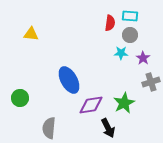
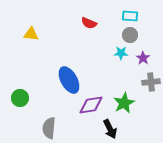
red semicircle: moved 21 px left; rotated 105 degrees clockwise
gray cross: rotated 12 degrees clockwise
black arrow: moved 2 px right, 1 px down
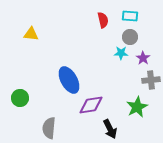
red semicircle: moved 14 px right, 3 px up; rotated 126 degrees counterclockwise
gray circle: moved 2 px down
gray cross: moved 2 px up
green star: moved 13 px right, 4 px down
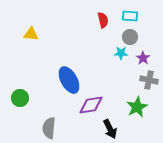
gray cross: moved 2 px left; rotated 18 degrees clockwise
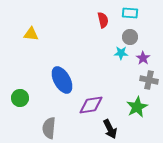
cyan rectangle: moved 3 px up
blue ellipse: moved 7 px left
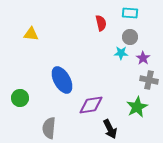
red semicircle: moved 2 px left, 3 px down
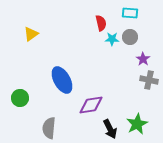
yellow triangle: rotated 42 degrees counterclockwise
cyan star: moved 9 px left, 14 px up
purple star: moved 1 px down
green star: moved 17 px down
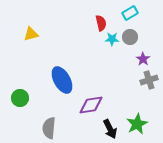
cyan rectangle: rotated 35 degrees counterclockwise
yellow triangle: rotated 21 degrees clockwise
gray cross: rotated 30 degrees counterclockwise
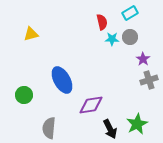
red semicircle: moved 1 px right, 1 px up
green circle: moved 4 px right, 3 px up
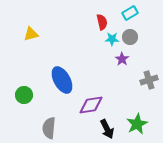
purple star: moved 21 px left
black arrow: moved 3 px left
